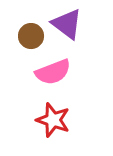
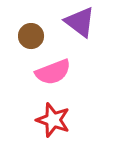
purple triangle: moved 13 px right, 2 px up
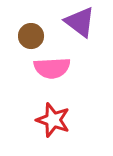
pink semicircle: moved 1 px left, 4 px up; rotated 18 degrees clockwise
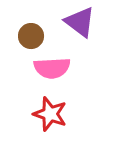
red star: moved 3 px left, 6 px up
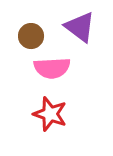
purple triangle: moved 5 px down
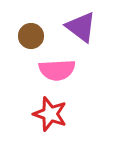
purple triangle: moved 1 px right
pink semicircle: moved 5 px right, 2 px down
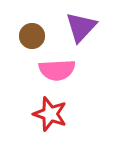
purple triangle: rotated 36 degrees clockwise
brown circle: moved 1 px right
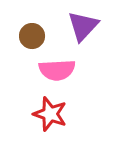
purple triangle: moved 2 px right, 1 px up
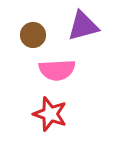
purple triangle: rotated 32 degrees clockwise
brown circle: moved 1 px right, 1 px up
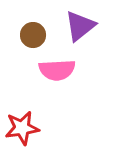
purple triangle: moved 3 px left; rotated 24 degrees counterclockwise
red star: moved 28 px left, 14 px down; rotated 28 degrees counterclockwise
